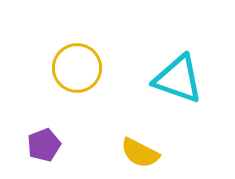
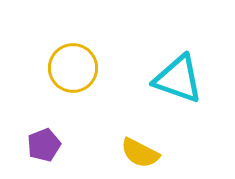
yellow circle: moved 4 px left
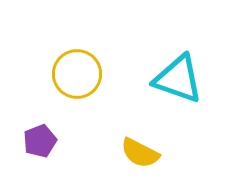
yellow circle: moved 4 px right, 6 px down
purple pentagon: moved 4 px left, 4 px up
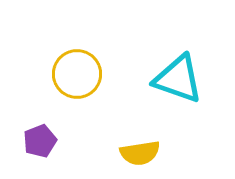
yellow semicircle: rotated 36 degrees counterclockwise
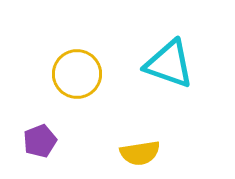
cyan triangle: moved 9 px left, 15 px up
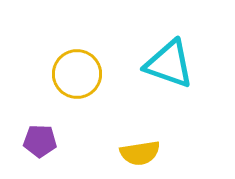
purple pentagon: rotated 24 degrees clockwise
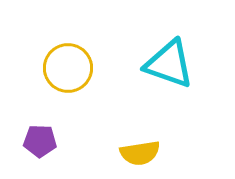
yellow circle: moved 9 px left, 6 px up
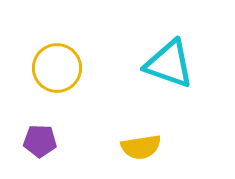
yellow circle: moved 11 px left
yellow semicircle: moved 1 px right, 6 px up
